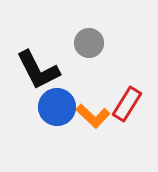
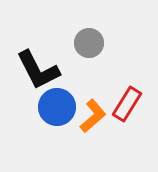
orange L-shape: rotated 84 degrees counterclockwise
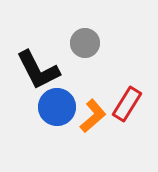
gray circle: moved 4 px left
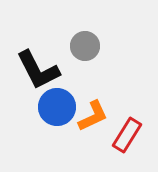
gray circle: moved 3 px down
red rectangle: moved 31 px down
orange L-shape: rotated 16 degrees clockwise
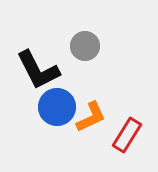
orange L-shape: moved 2 px left, 1 px down
